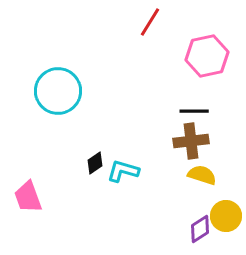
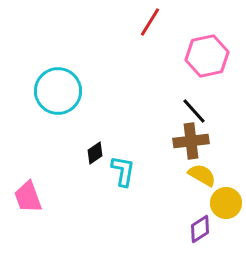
black line: rotated 48 degrees clockwise
black diamond: moved 10 px up
cyan L-shape: rotated 84 degrees clockwise
yellow semicircle: rotated 12 degrees clockwise
yellow circle: moved 13 px up
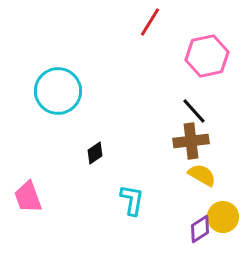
cyan L-shape: moved 9 px right, 29 px down
yellow circle: moved 3 px left, 14 px down
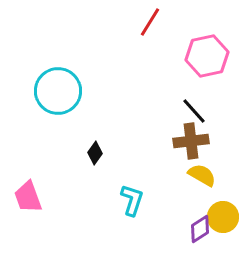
black diamond: rotated 20 degrees counterclockwise
cyan L-shape: rotated 8 degrees clockwise
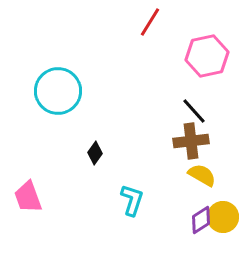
purple diamond: moved 1 px right, 9 px up
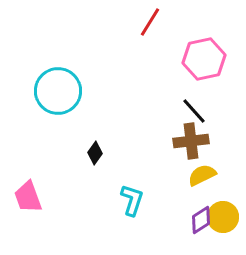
pink hexagon: moved 3 px left, 3 px down
yellow semicircle: rotated 56 degrees counterclockwise
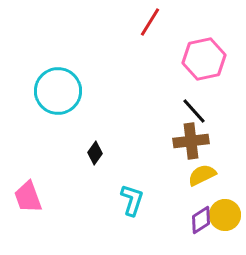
yellow circle: moved 2 px right, 2 px up
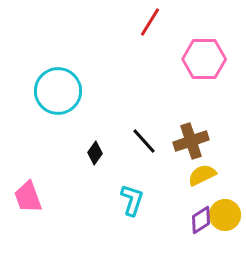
pink hexagon: rotated 12 degrees clockwise
black line: moved 50 px left, 30 px down
brown cross: rotated 12 degrees counterclockwise
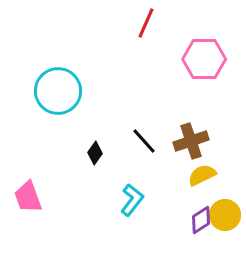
red line: moved 4 px left, 1 px down; rotated 8 degrees counterclockwise
cyan L-shape: rotated 20 degrees clockwise
